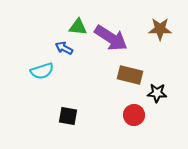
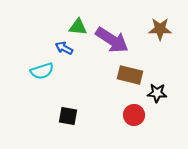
purple arrow: moved 1 px right, 2 px down
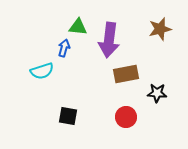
brown star: rotated 15 degrees counterclockwise
purple arrow: moved 3 px left; rotated 64 degrees clockwise
blue arrow: rotated 78 degrees clockwise
brown rectangle: moved 4 px left, 1 px up; rotated 25 degrees counterclockwise
red circle: moved 8 px left, 2 px down
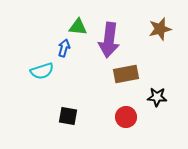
black star: moved 4 px down
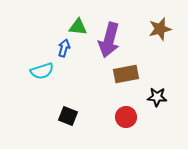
purple arrow: rotated 8 degrees clockwise
black square: rotated 12 degrees clockwise
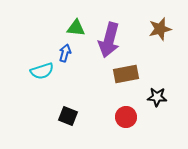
green triangle: moved 2 px left, 1 px down
blue arrow: moved 1 px right, 5 px down
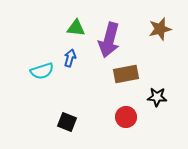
blue arrow: moved 5 px right, 5 px down
black square: moved 1 px left, 6 px down
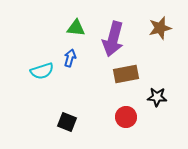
brown star: moved 1 px up
purple arrow: moved 4 px right, 1 px up
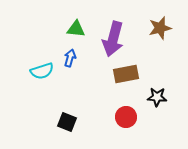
green triangle: moved 1 px down
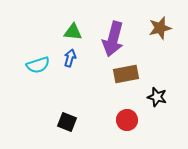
green triangle: moved 3 px left, 3 px down
cyan semicircle: moved 4 px left, 6 px up
black star: rotated 12 degrees clockwise
red circle: moved 1 px right, 3 px down
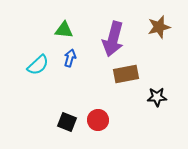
brown star: moved 1 px left, 1 px up
green triangle: moved 9 px left, 2 px up
cyan semicircle: rotated 25 degrees counterclockwise
black star: rotated 18 degrees counterclockwise
red circle: moved 29 px left
